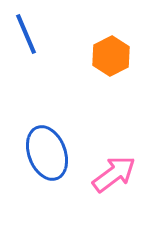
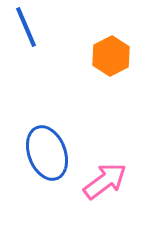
blue line: moved 7 px up
pink arrow: moved 9 px left, 7 px down
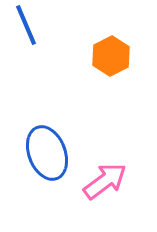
blue line: moved 2 px up
